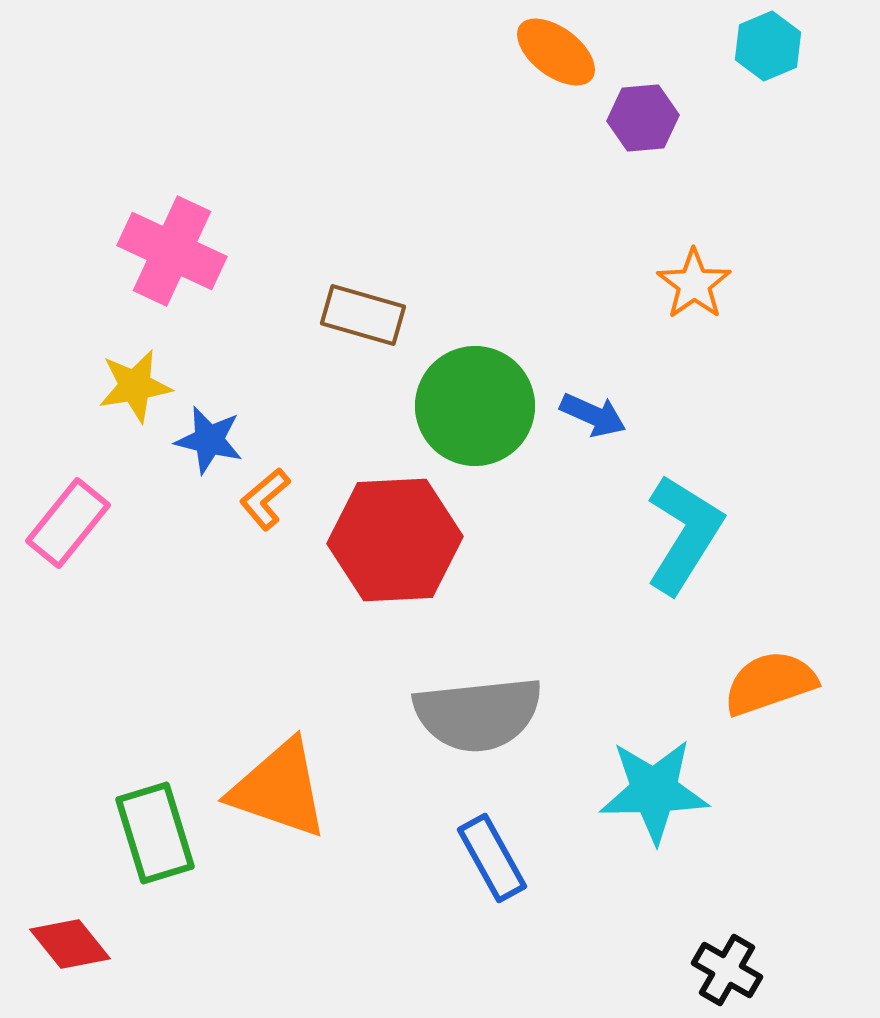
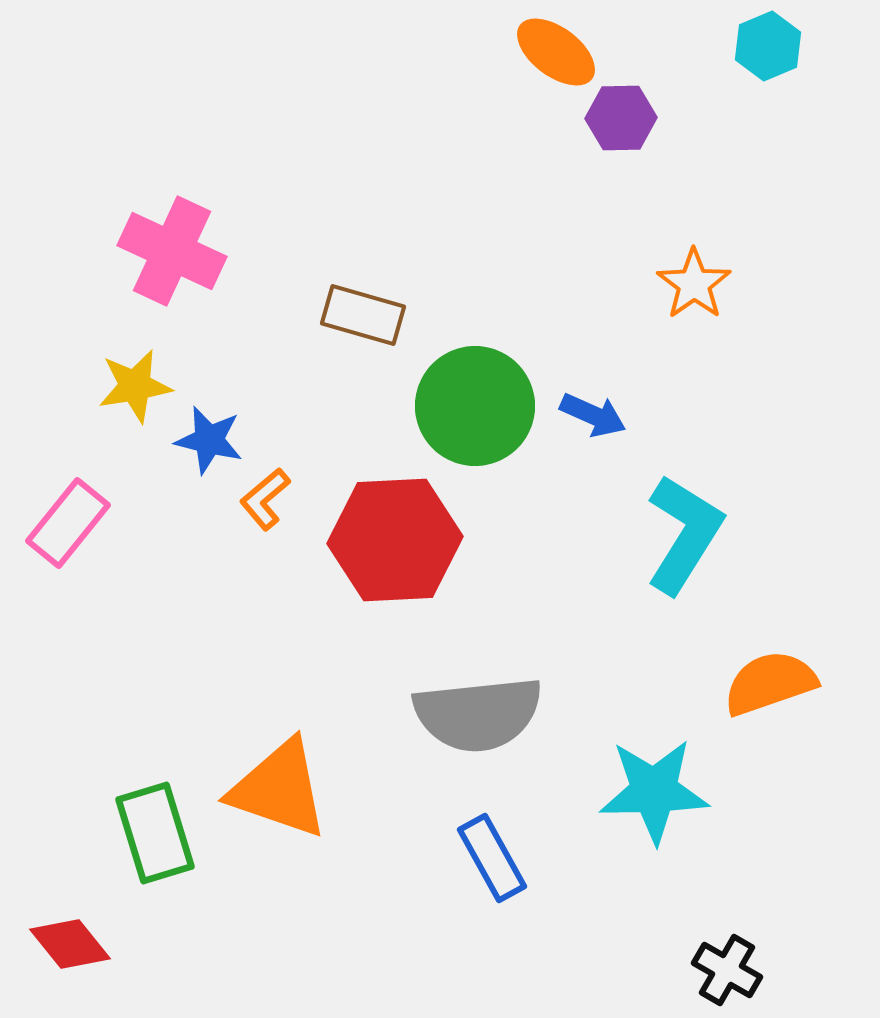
purple hexagon: moved 22 px left; rotated 4 degrees clockwise
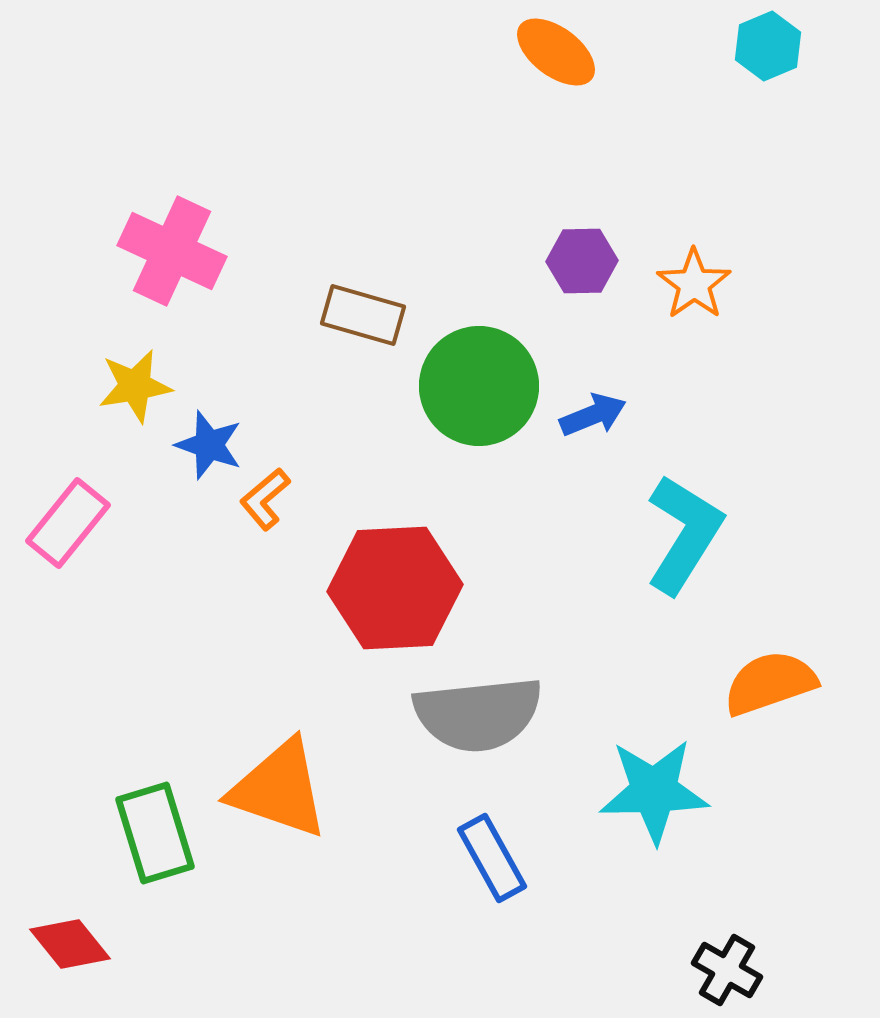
purple hexagon: moved 39 px left, 143 px down
green circle: moved 4 px right, 20 px up
blue arrow: rotated 46 degrees counterclockwise
blue star: moved 5 px down; rotated 6 degrees clockwise
red hexagon: moved 48 px down
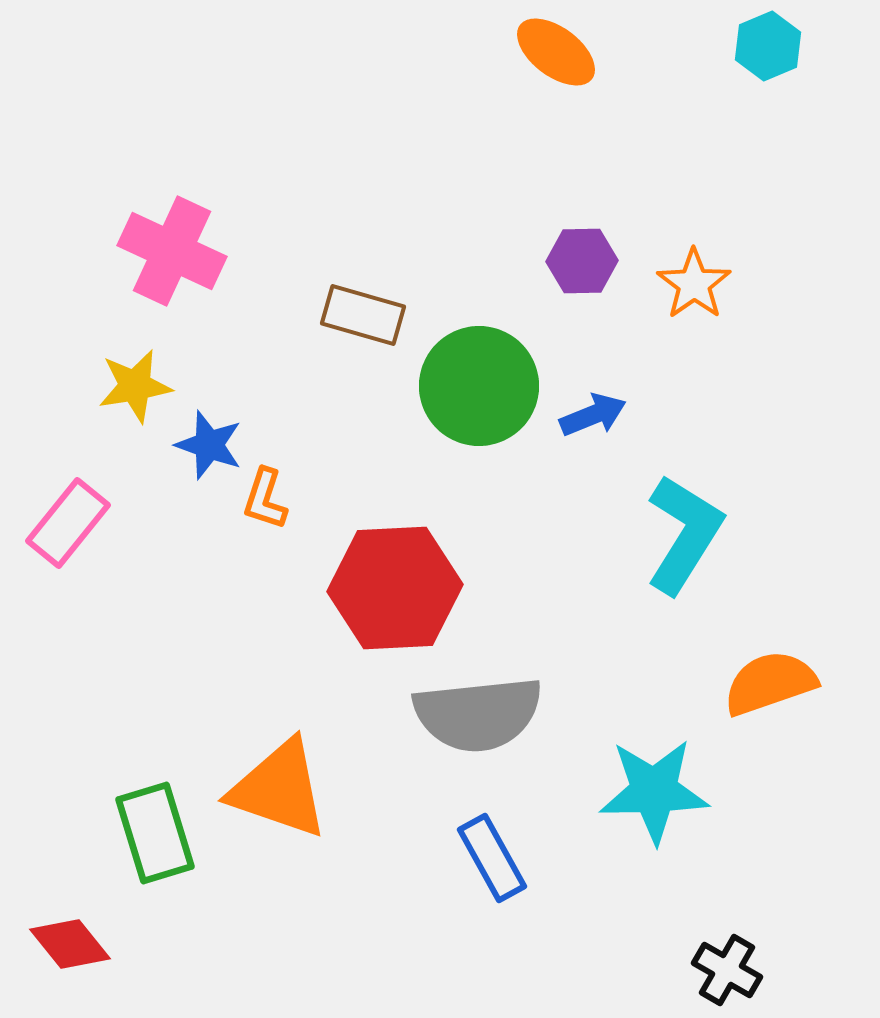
orange L-shape: rotated 32 degrees counterclockwise
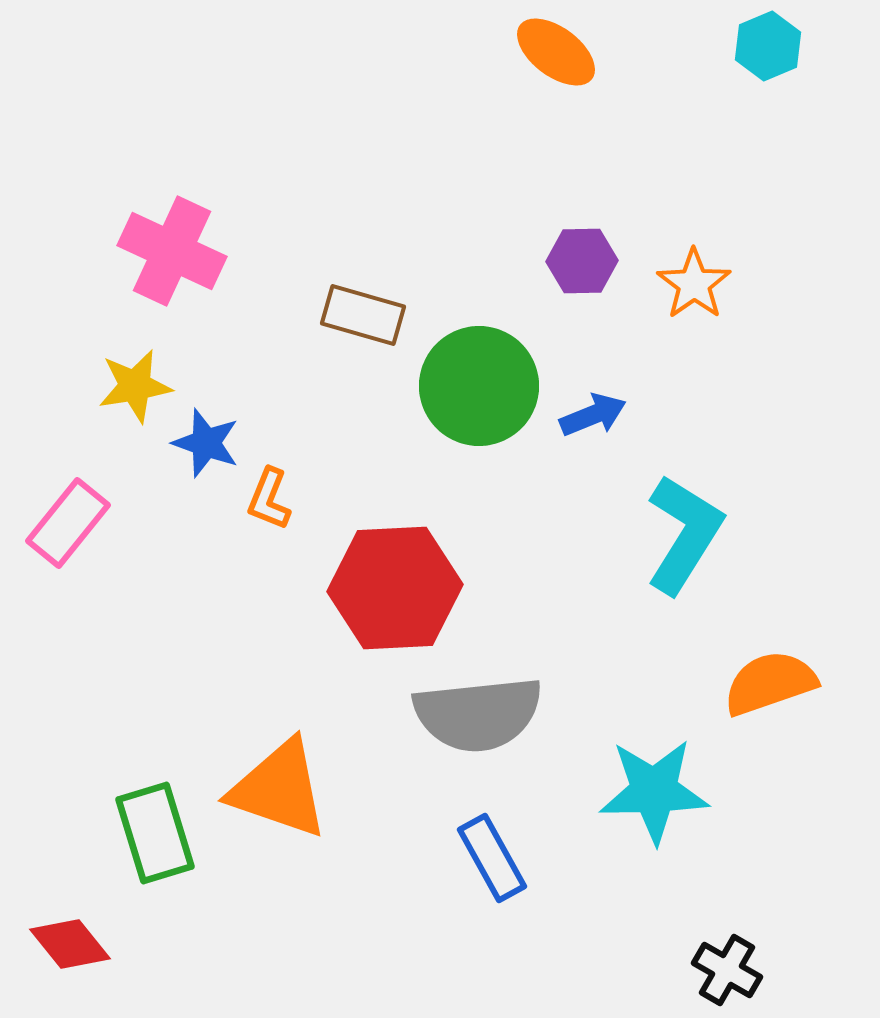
blue star: moved 3 px left, 2 px up
orange L-shape: moved 4 px right; rotated 4 degrees clockwise
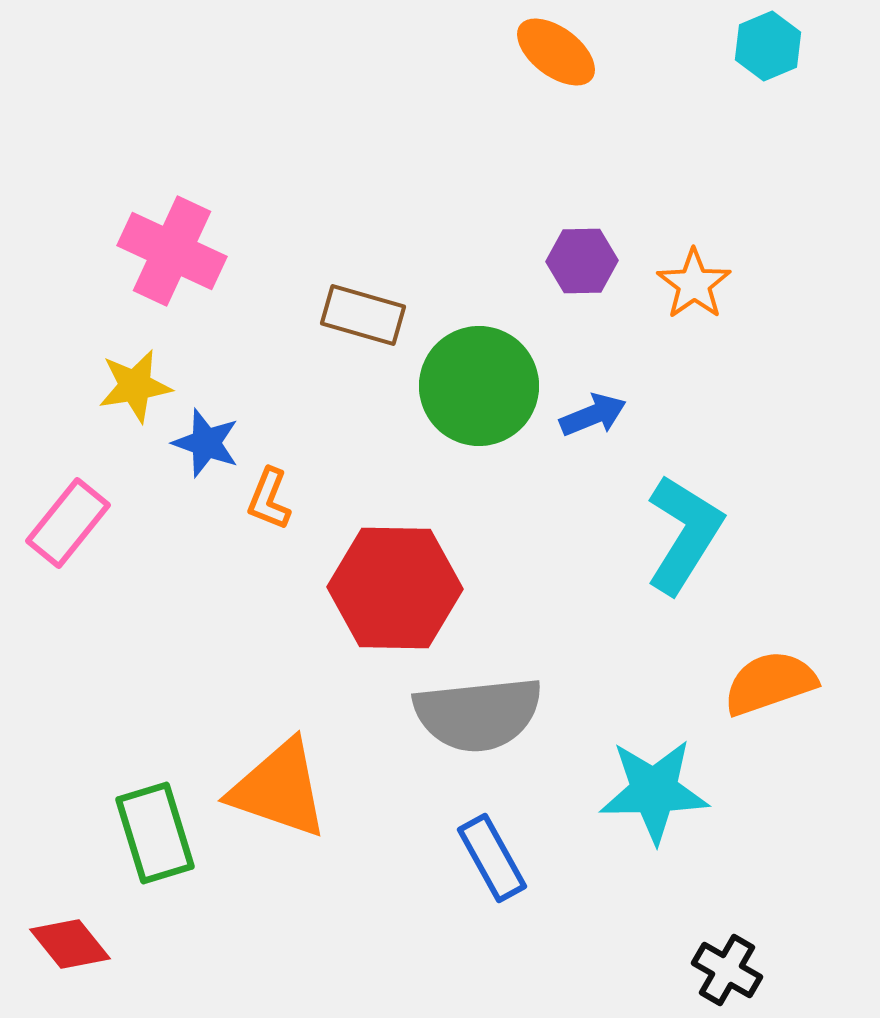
red hexagon: rotated 4 degrees clockwise
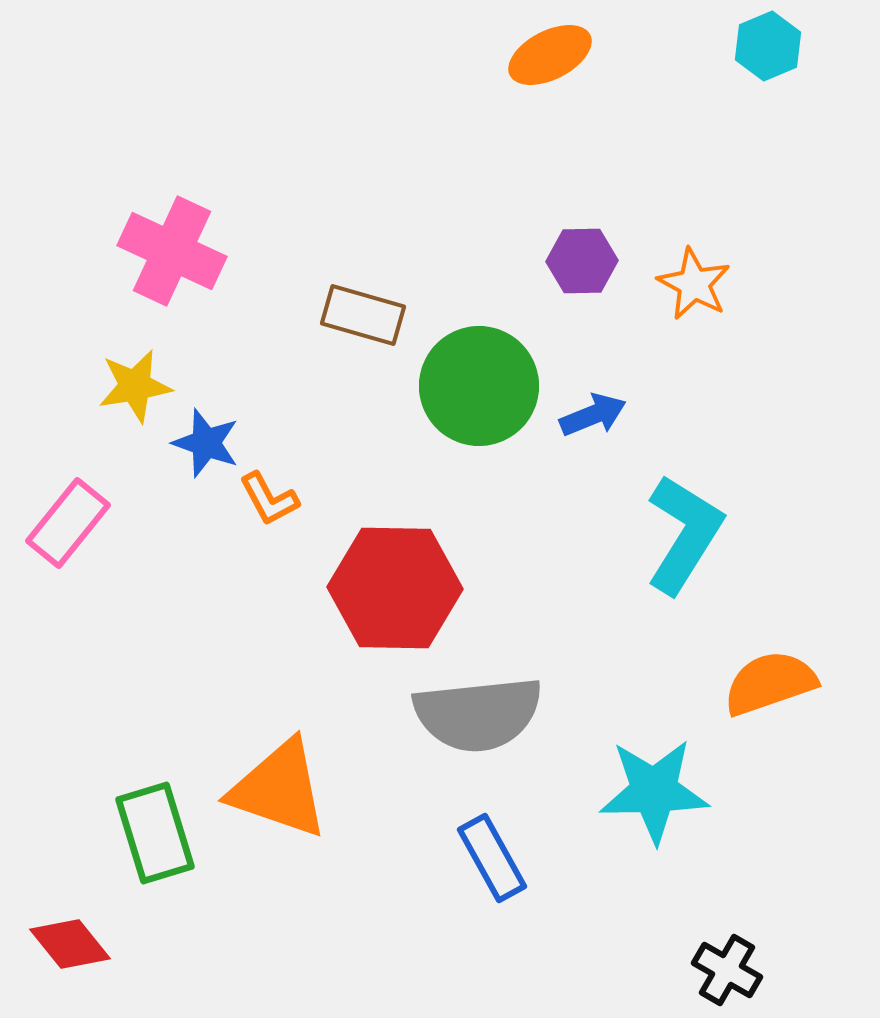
orange ellipse: moved 6 px left, 3 px down; rotated 64 degrees counterclockwise
orange star: rotated 8 degrees counterclockwise
orange L-shape: rotated 50 degrees counterclockwise
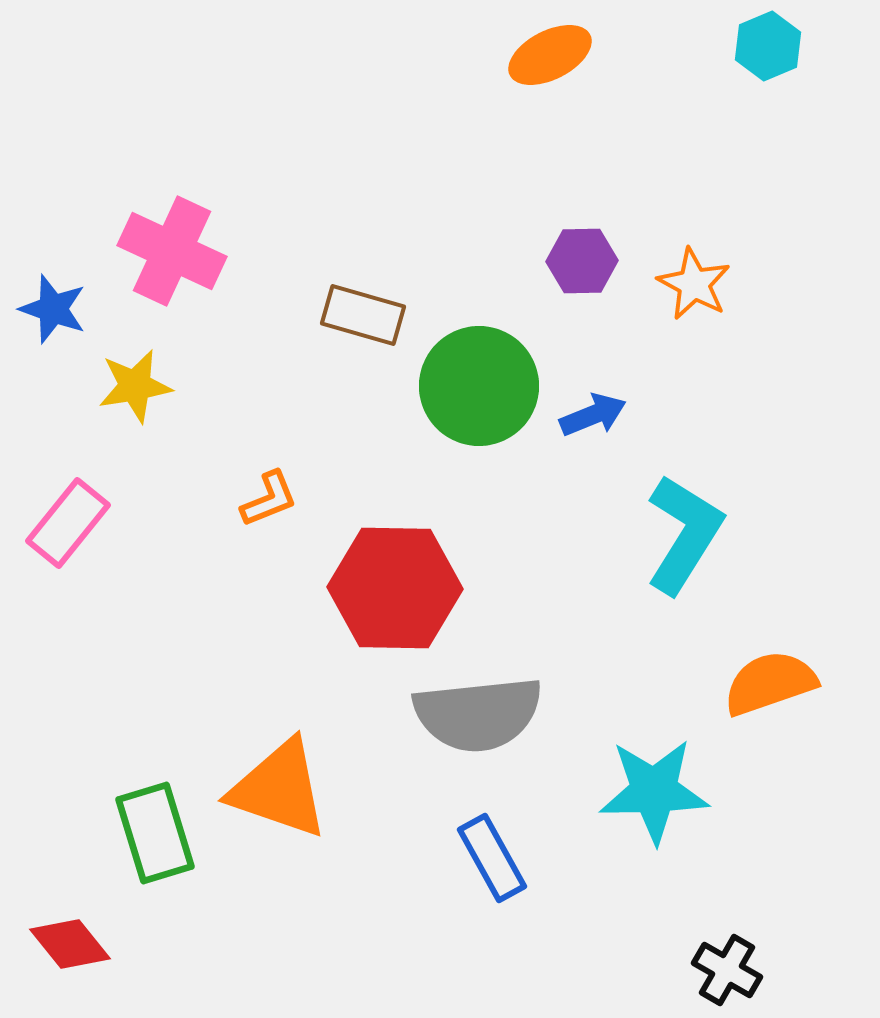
blue star: moved 153 px left, 134 px up
orange L-shape: rotated 84 degrees counterclockwise
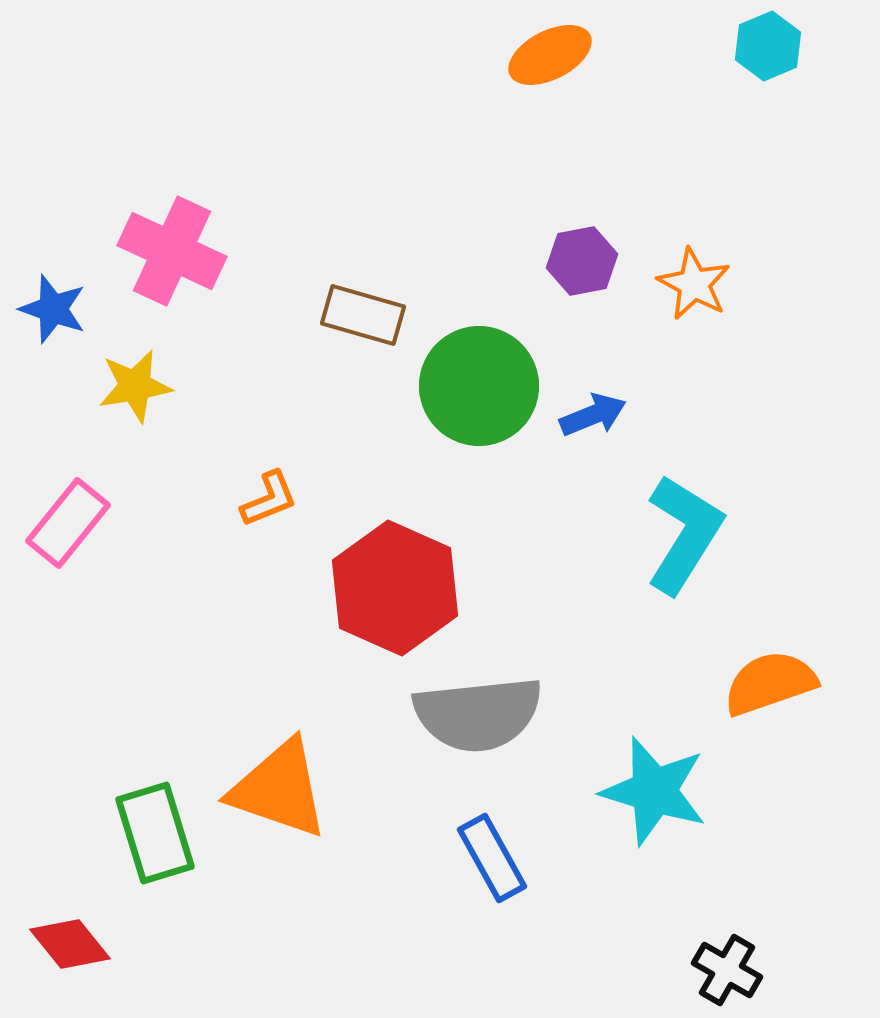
purple hexagon: rotated 10 degrees counterclockwise
red hexagon: rotated 23 degrees clockwise
cyan star: rotated 18 degrees clockwise
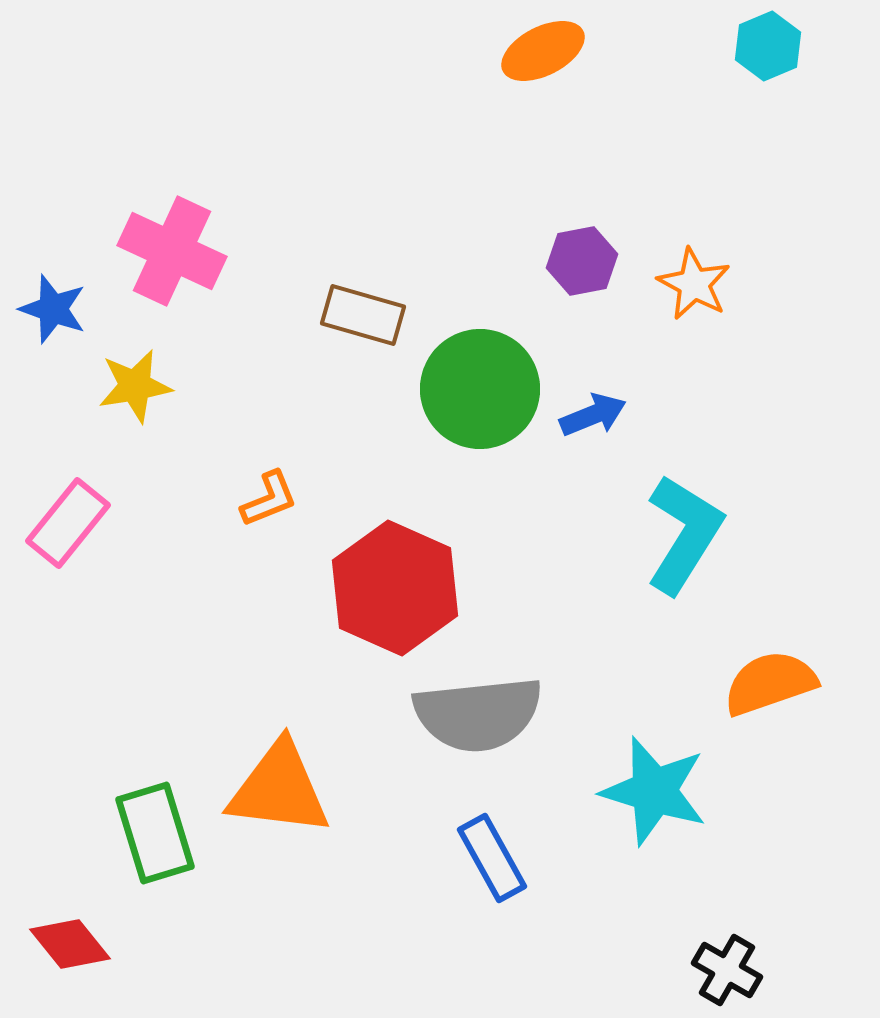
orange ellipse: moved 7 px left, 4 px up
green circle: moved 1 px right, 3 px down
orange triangle: rotated 12 degrees counterclockwise
